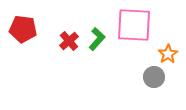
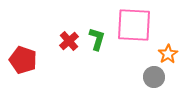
red pentagon: moved 31 px down; rotated 12 degrees clockwise
green L-shape: rotated 25 degrees counterclockwise
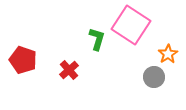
pink square: moved 3 px left; rotated 30 degrees clockwise
red cross: moved 29 px down
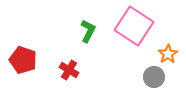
pink square: moved 3 px right, 1 px down
green L-shape: moved 9 px left, 8 px up; rotated 10 degrees clockwise
red cross: rotated 18 degrees counterclockwise
